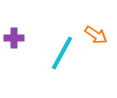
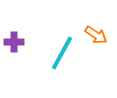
purple cross: moved 4 px down
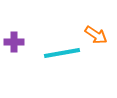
cyan line: rotated 51 degrees clockwise
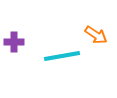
cyan line: moved 3 px down
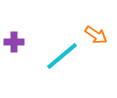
cyan line: rotated 30 degrees counterclockwise
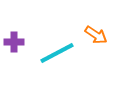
cyan line: moved 5 px left, 3 px up; rotated 12 degrees clockwise
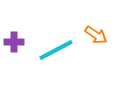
cyan line: moved 1 px left, 3 px up
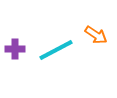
purple cross: moved 1 px right, 7 px down
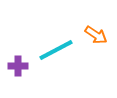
purple cross: moved 3 px right, 17 px down
